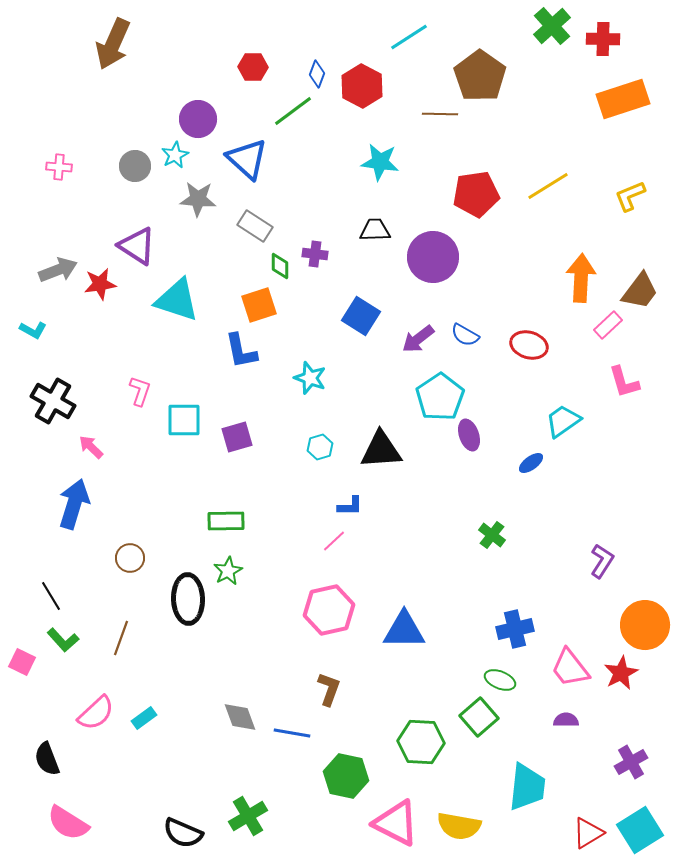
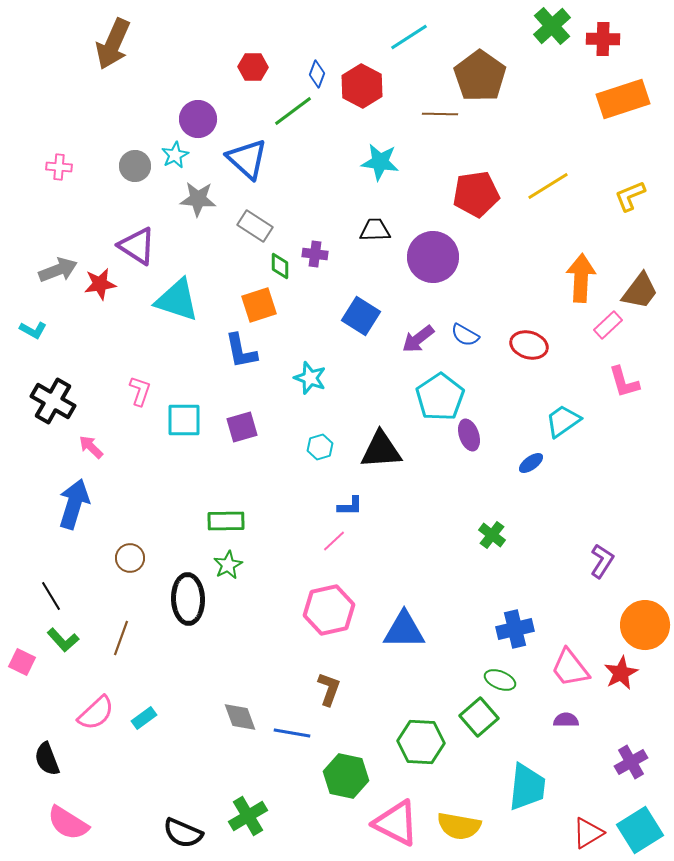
purple square at (237, 437): moved 5 px right, 10 px up
green star at (228, 571): moved 6 px up
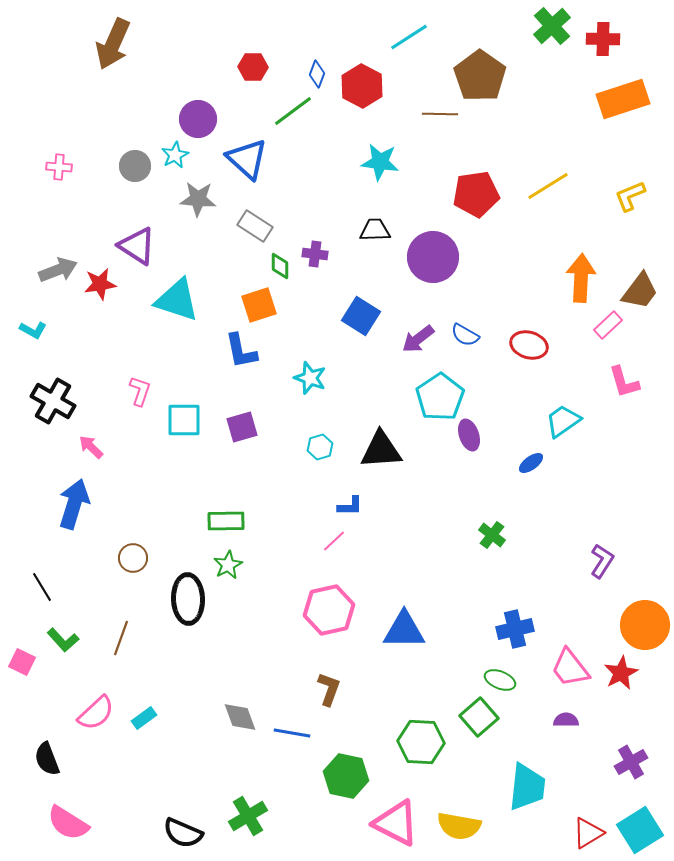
brown circle at (130, 558): moved 3 px right
black line at (51, 596): moved 9 px left, 9 px up
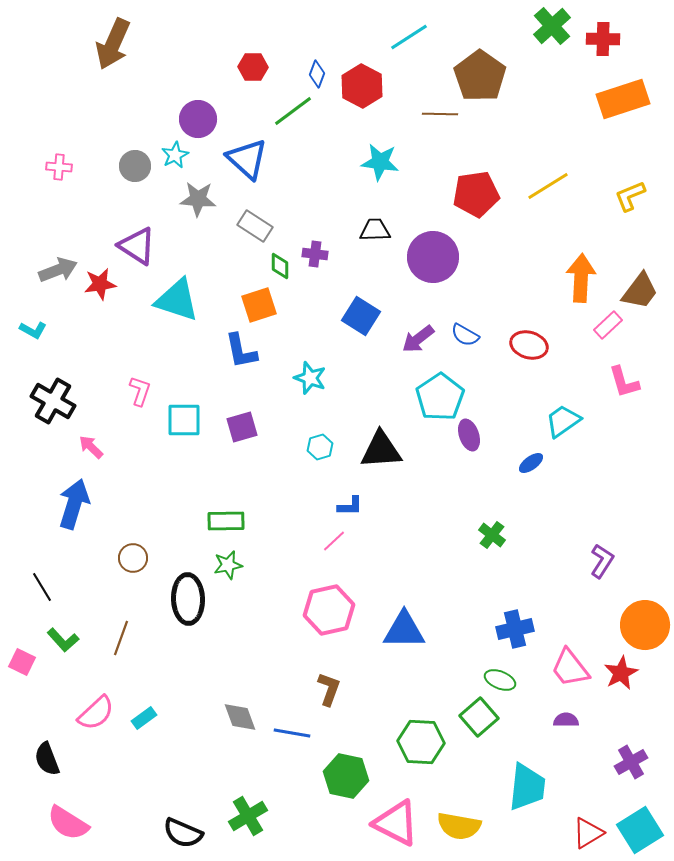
green star at (228, 565): rotated 16 degrees clockwise
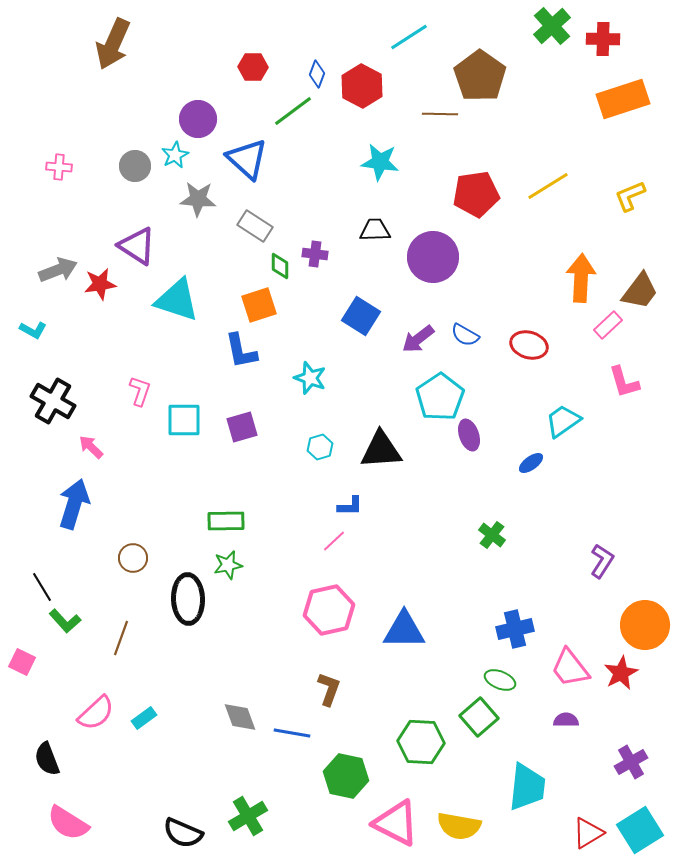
green L-shape at (63, 640): moved 2 px right, 19 px up
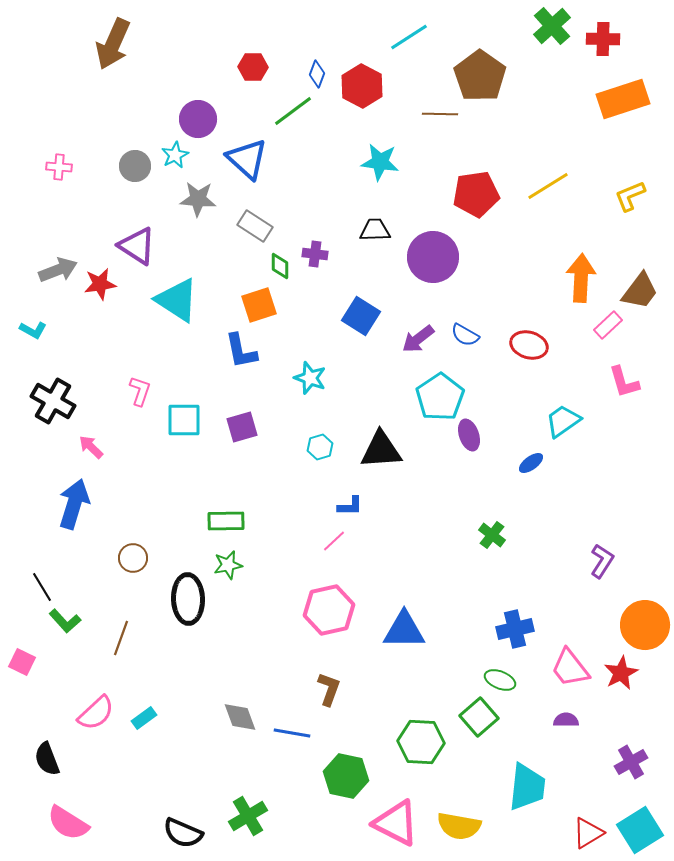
cyan triangle at (177, 300): rotated 15 degrees clockwise
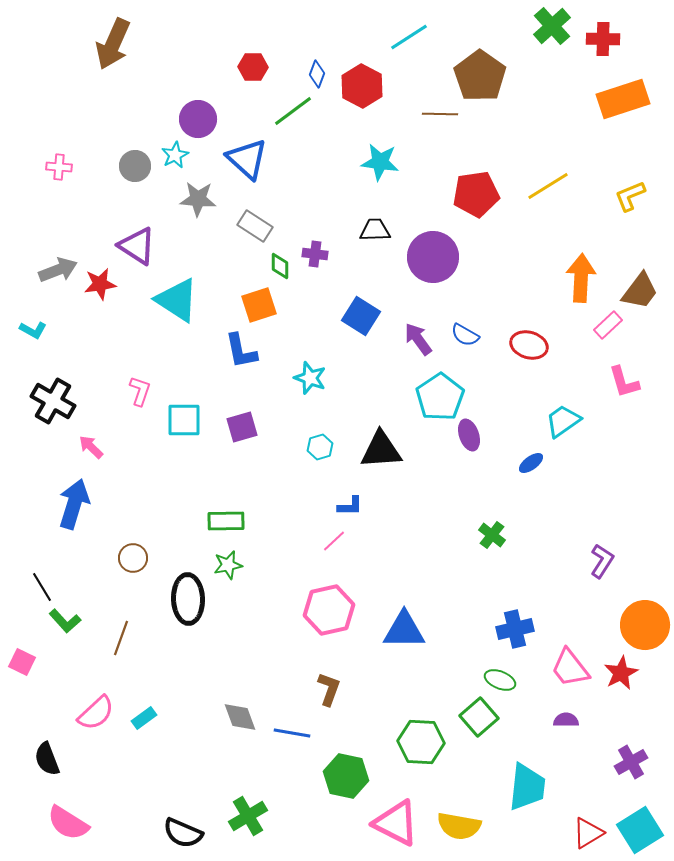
purple arrow at (418, 339): rotated 92 degrees clockwise
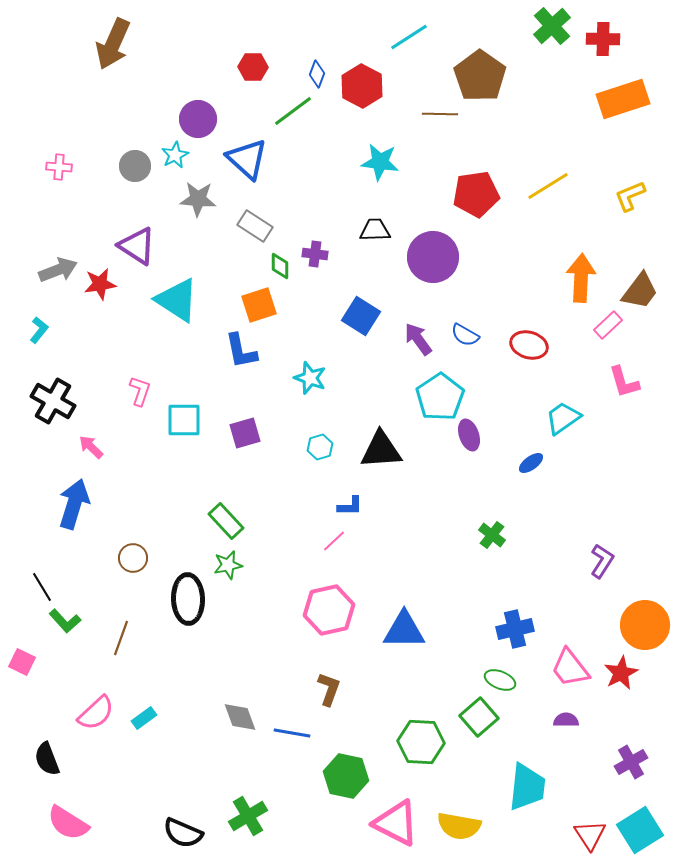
cyan L-shape at (33, 330): moved 6 px right; rotated 80 degrees counterclockwise
cyan trapezoid at (563, 421): moved 3 px up
purple square at (242, 427): moved 3 px right, 6 px down
green rectangle at (226, 521): rotated 48 degrees clockwise
red triangle at (588, 833): moved 2 px right, 2 px down; rotated 32 degrees counterclockwise
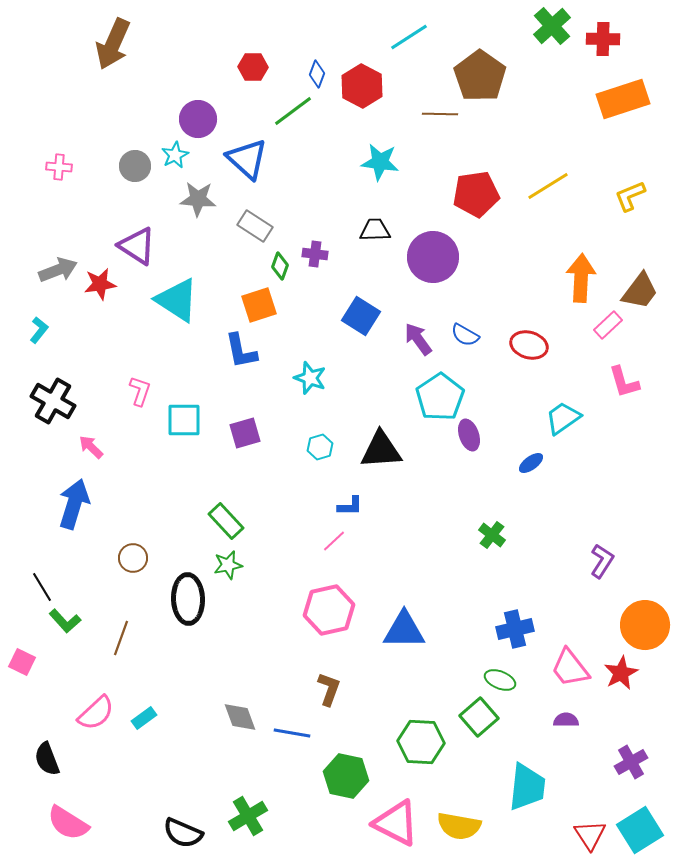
green diamond at (280, 266): rotated 20 degrees clockwise
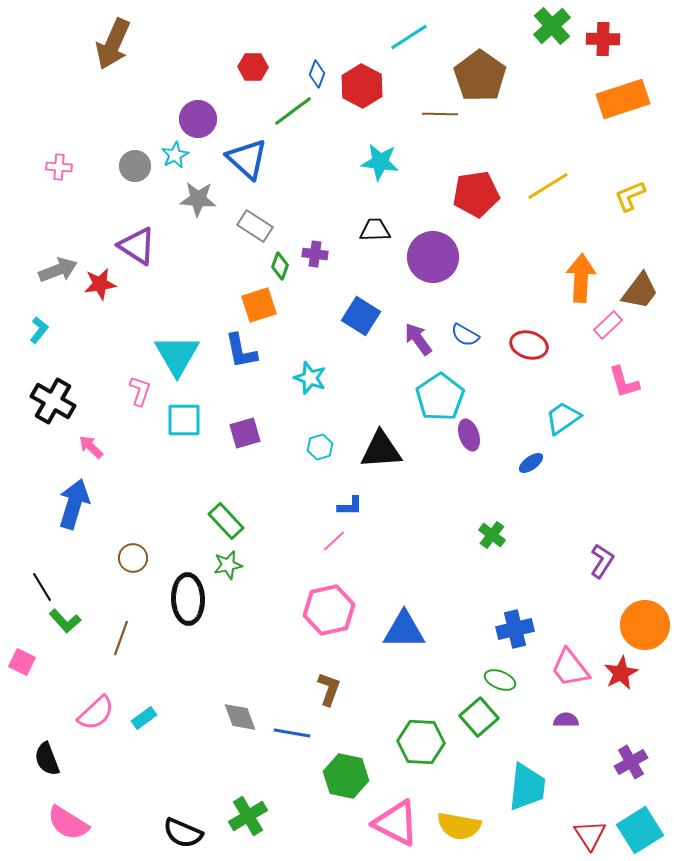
cyan triangle at (177, 300): moved 55 px down; rotated 27 degrees clockwise
